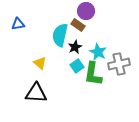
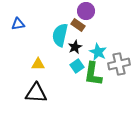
yellow triangle: moved 2 px left, 1 px down; rotated 40 degrees counterclockwise
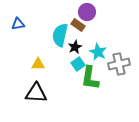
purple circle: moved 1 px right, 1 px down
cyan square: moved 1 px right, 2 px up
green L-shape: moved 3 px left, 4 px down
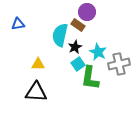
black triangle: moved 1 px up
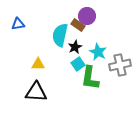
purple circle: moved 4 px down
gray cross: moved 1 px right, 1 px down
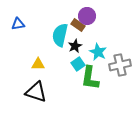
black star: moved 1 px up
black triangle: rotated 15 degrees clockwise
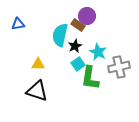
gray cross: moved 1 px left, 2 px down
black triangle: moved 1 px right, 1 px up
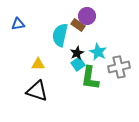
black star: moved 2 px right, 7 px down
